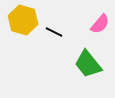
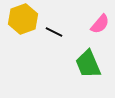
yellow hexagon: moved 1 px up; rotated 24 degrees clockwise
green trapezoid: rotated 16 degrees clockwise
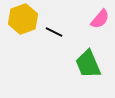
pink semicircle: moved 5 px up
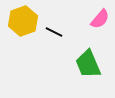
yellow hexagon: moved 2 px down
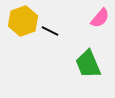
pink semicircle: moved 1 px up
black line: moved 4 px left, 1 px up
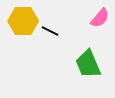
yellow hexagon: rotated 20 degrees clockwise
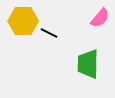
black line: moved 1 px left, 2 px down
green trapezoid: rotated 24 degrees clockwise
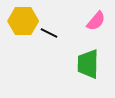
pink semicircle: moved 4 px left, 3 px down
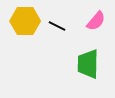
yellow hexagon: moved 2 px right
black line: moved 8 px right, 7 px up
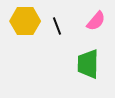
black line: rotated 42 degrees clockwise
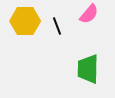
pink semicircle: moved 7 px left, 7 px up
green trapezoid: moved 5 px down
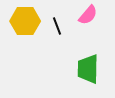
pink semicircle: moved 1 px left, 1 px down
